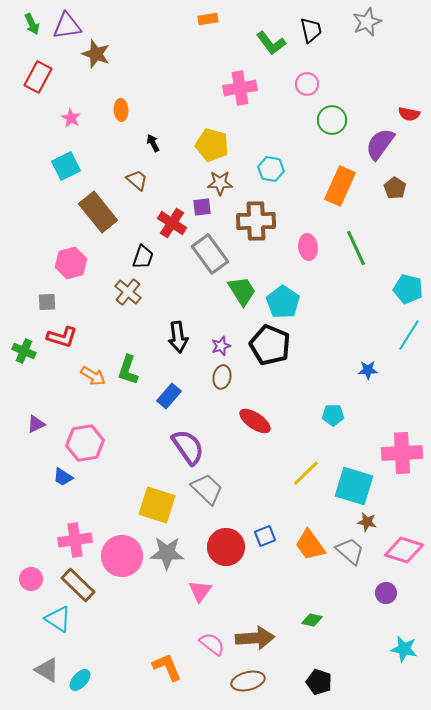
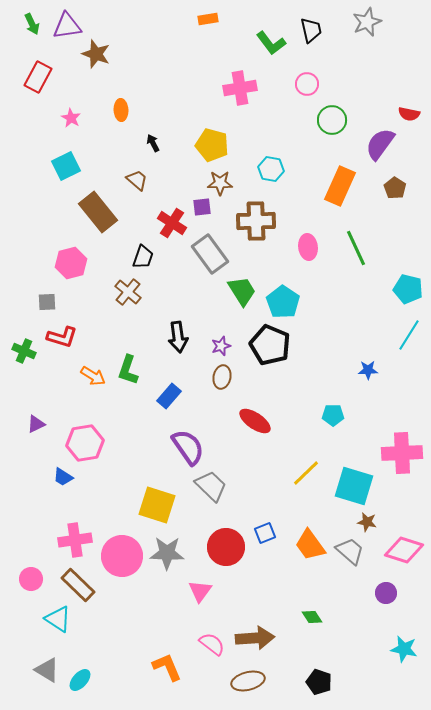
gray trapezoid at (207, 489): moved 4 px right, 3 px up
blue square at (265, 536): moved 3 px up
green diamond at (312, 620): moved 3 px up; rotated 45 degrees clockwise
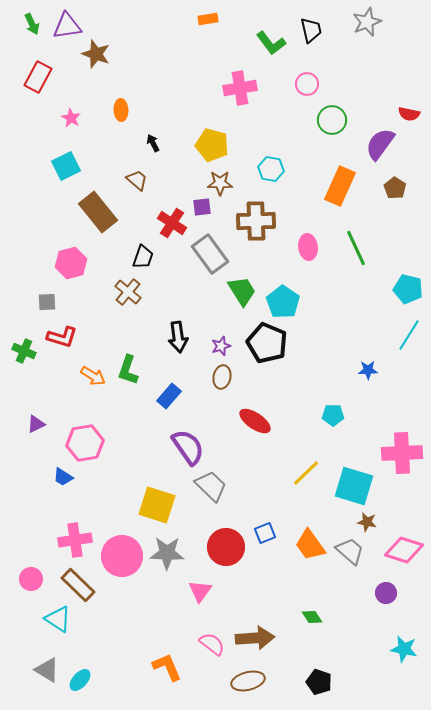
black pentagon at (270, 345): moved 3 px left, 2 px up
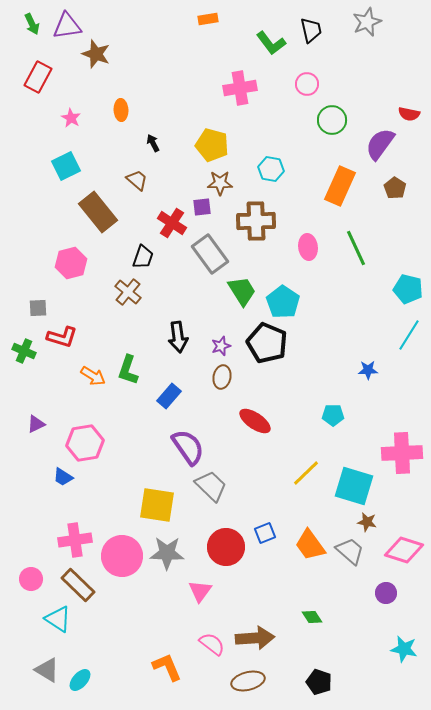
gray square at (47, 302): moved 9 px left, 6 px down
yellow square at (157, 505): rotated 9 degrees counterclockwise
